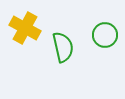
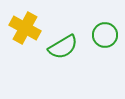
green semicircle: rotated 72 degrees clockwise
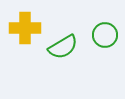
yellow cross: rotated 28 degrees counterclockwise
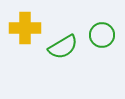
green circle: moved 3 px left
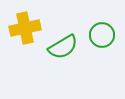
yellow cross: rotated 12 degrees counterclockwise
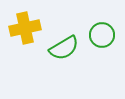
green semicircle: moved 1 px right, 1 px down
